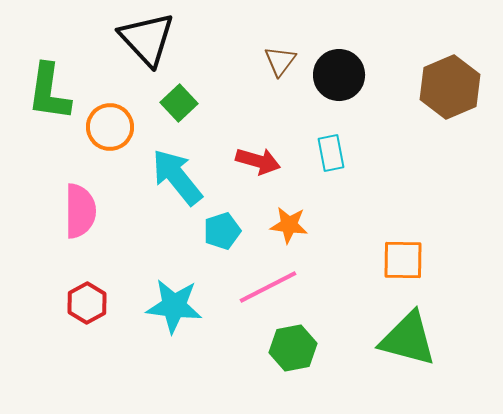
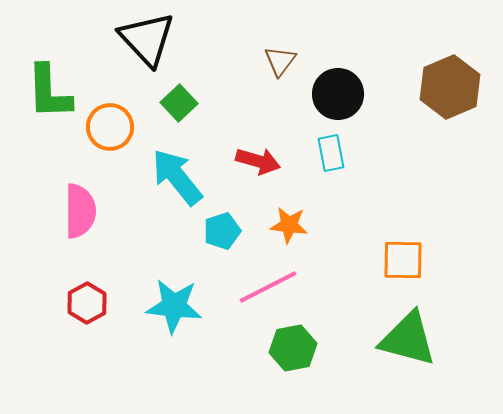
black circle: moved 1 px left, 19 px down
green L-shape: rotated 10 degrees counterclockwise
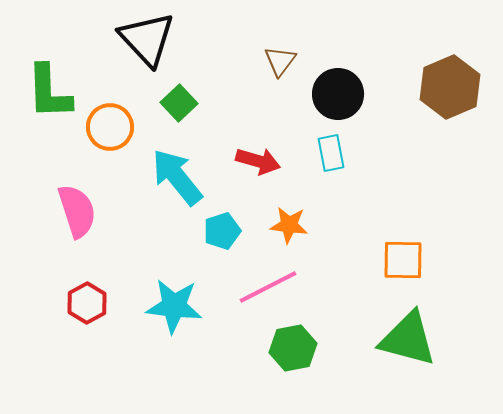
pink semicircle: moved 3 px left; rotated 18 degrees counterclockwise
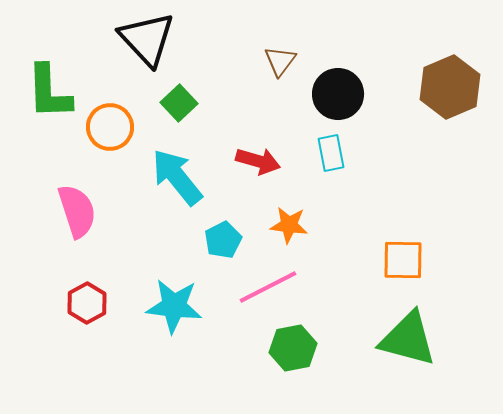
cyan pentagon: moved 1 px right, 9 px down; rotated 9 degrees counterclockwise
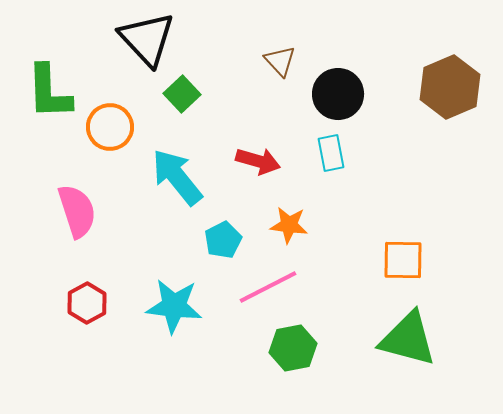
brown triangle: rotated 20 degrees counterclockwise
green square: moved 3 px right, 9 px up
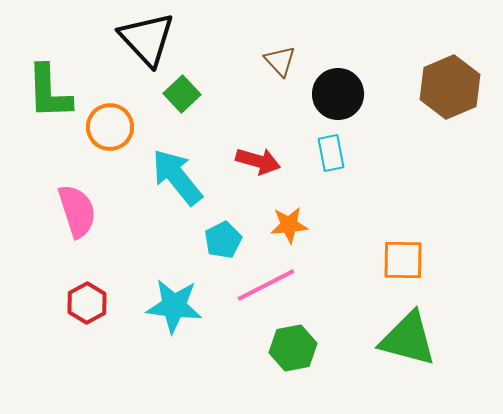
orange star: rotated 12 degrees counterclockwise
pink line: moved 2 px left, 2 px up
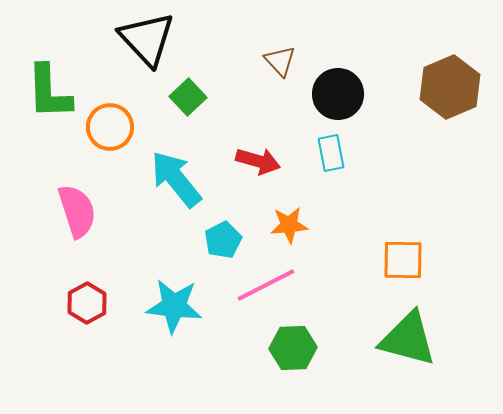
green square: moved 6 px right, 3 px down
cyan arrow: moved 1 px left, 2 px down
green hexagon: rotated 9 degrees clockwise
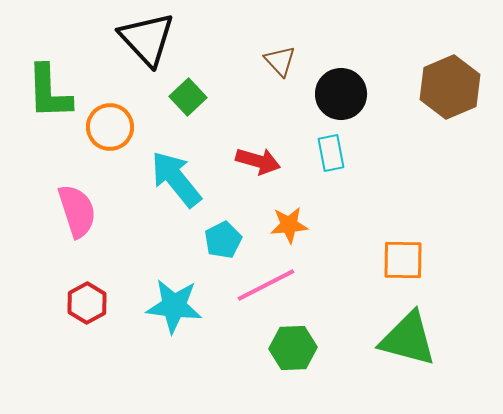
black circle: moved 3 px right
